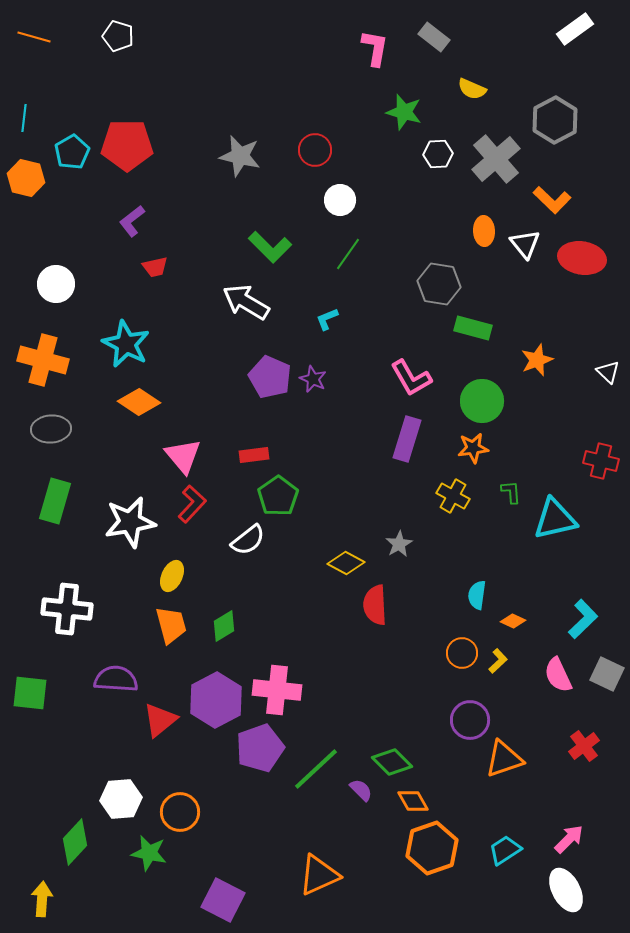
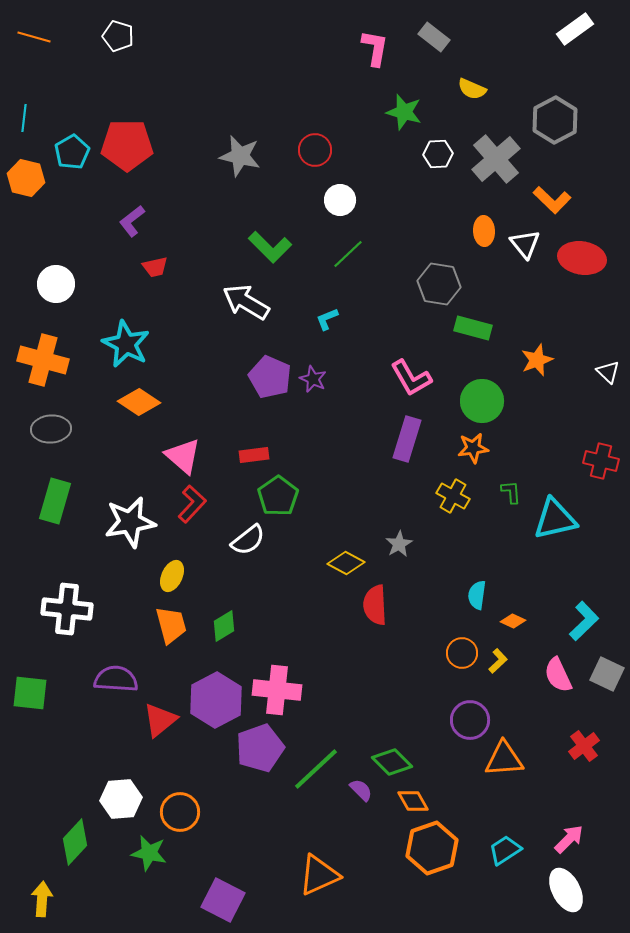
green line at (348, 254): rotated 12 degrees clockwise
pink triangle at (183, 456): rotated 9 degrees counterclockwise
cyan L-shape at (583, 619): moved 1 px right, 2 px down
orange triangle at (504, 759): rotated 15 degrees clockwise
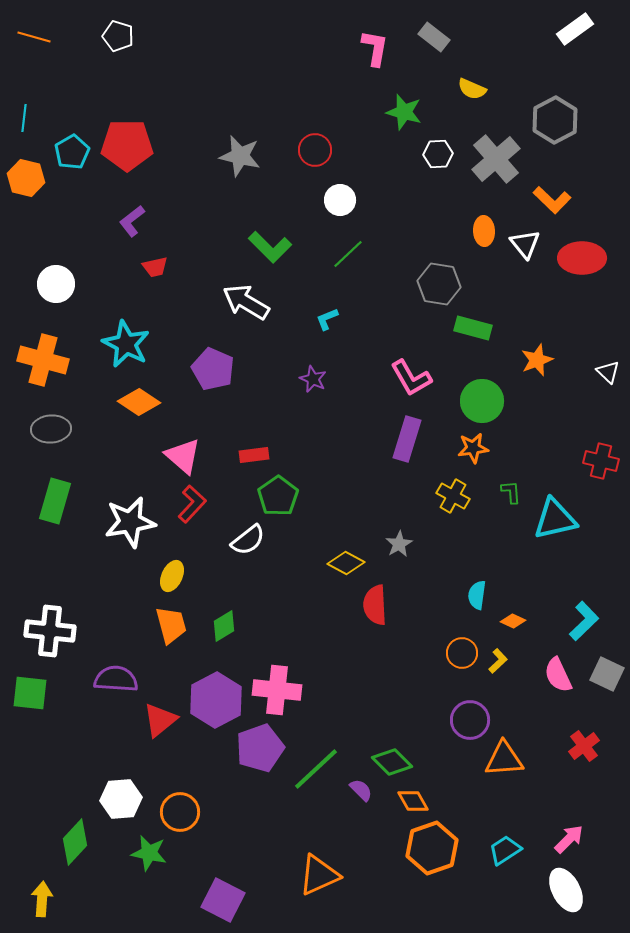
red ellipse at (582, 258): rotated 9 degrees counterclockwise
purple pentagon at (270, 377): moved 57 px left, 8 px up
white cross at (67, 609): moved 17 px left, 22 px down
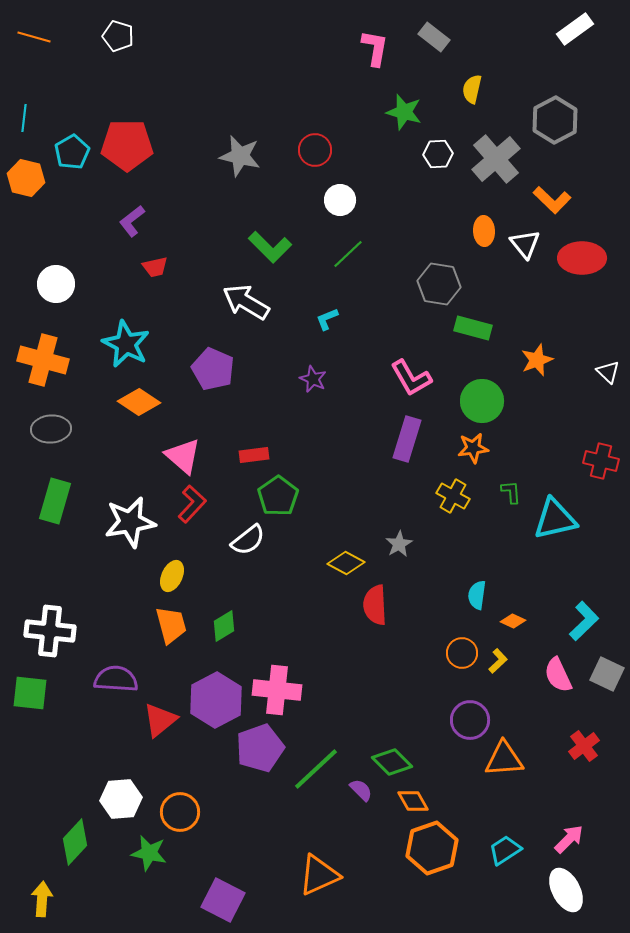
yellow semicircle at (472, 89): rotated 80 degrees clockwise
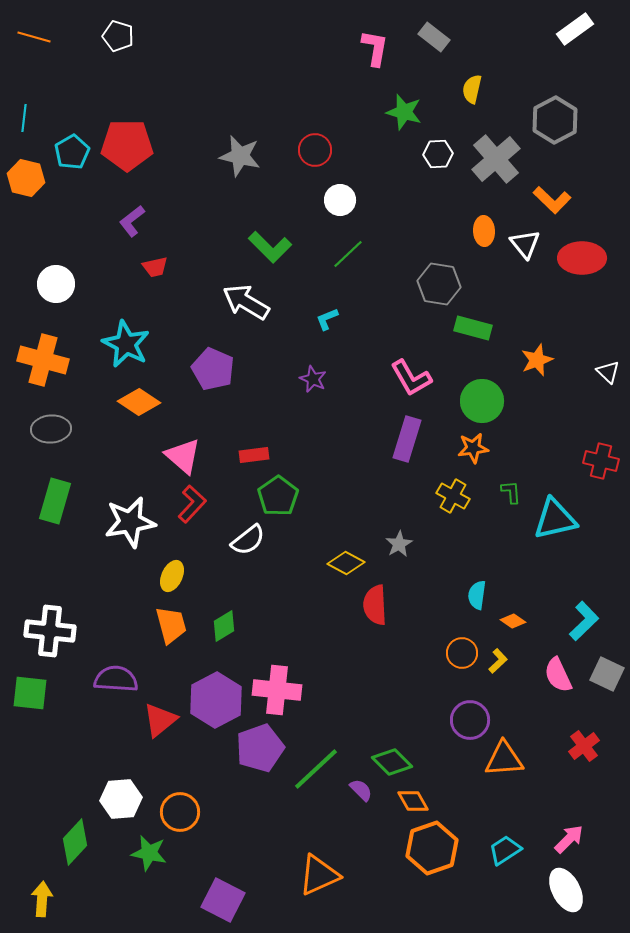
orange diamond at (513, 621): rotated 10 degrees clockwise
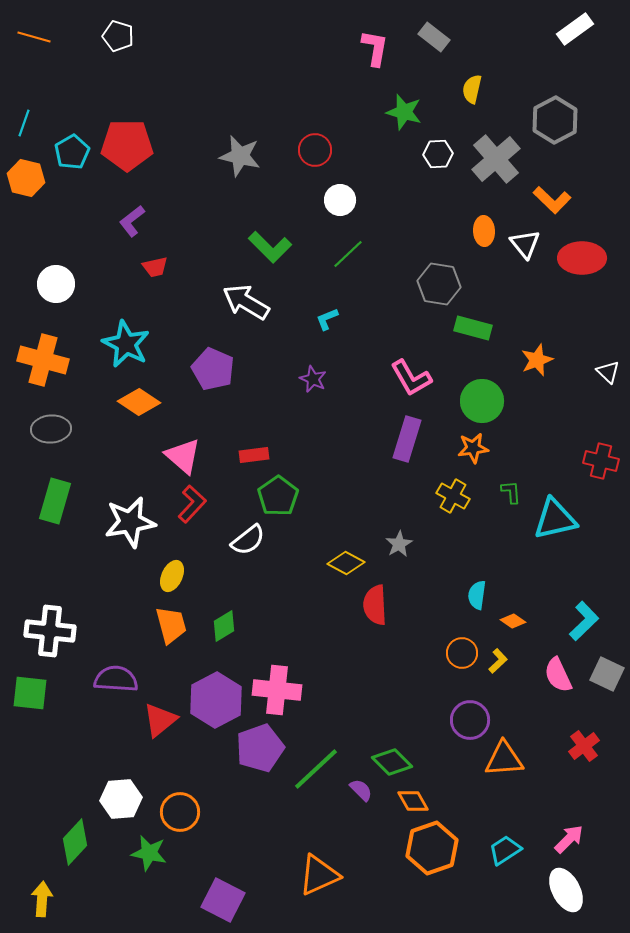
cyan line at (24, 118): moved 5 px down; rotated 12 degrees clockwise
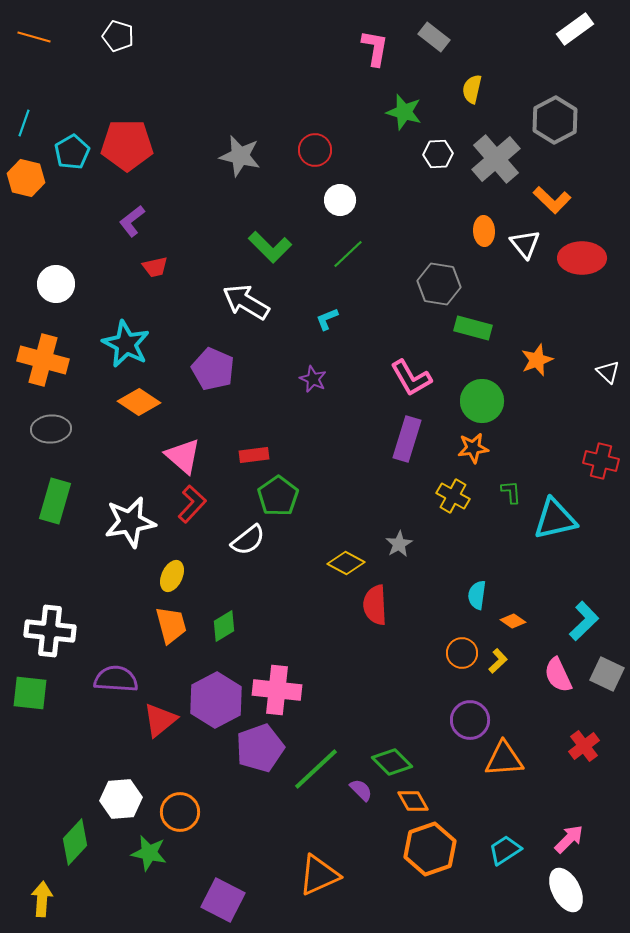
orange hexagon at (432, 848): moved 2 px left, 1 px down
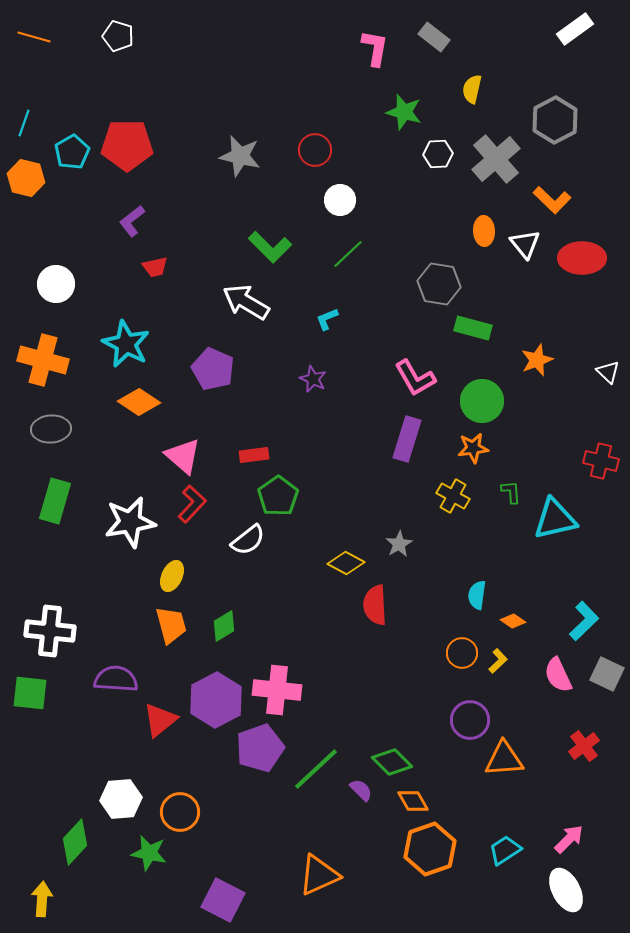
pink L-shape at (411, 378): moved 4 px right
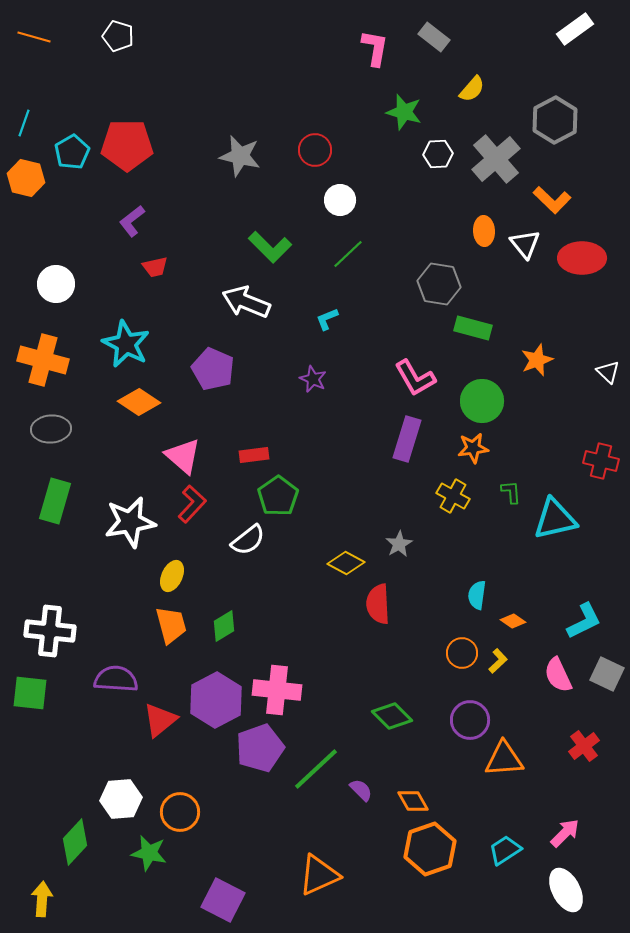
yellow semicircle at (472, 89): rotated 152 degrees counterclockwise
white arrow at (246, 302): rotated 9 degrees counterclockwise
red semicircle at (375, 605): moved 3 px right, 1 px up
cyan L-shape at (584, 621): rotated 18 degrees clockwise
green diamond at (392, 762): moved 46 px up
pink arrow at (569, 839): moved 4 px left, 6 px up
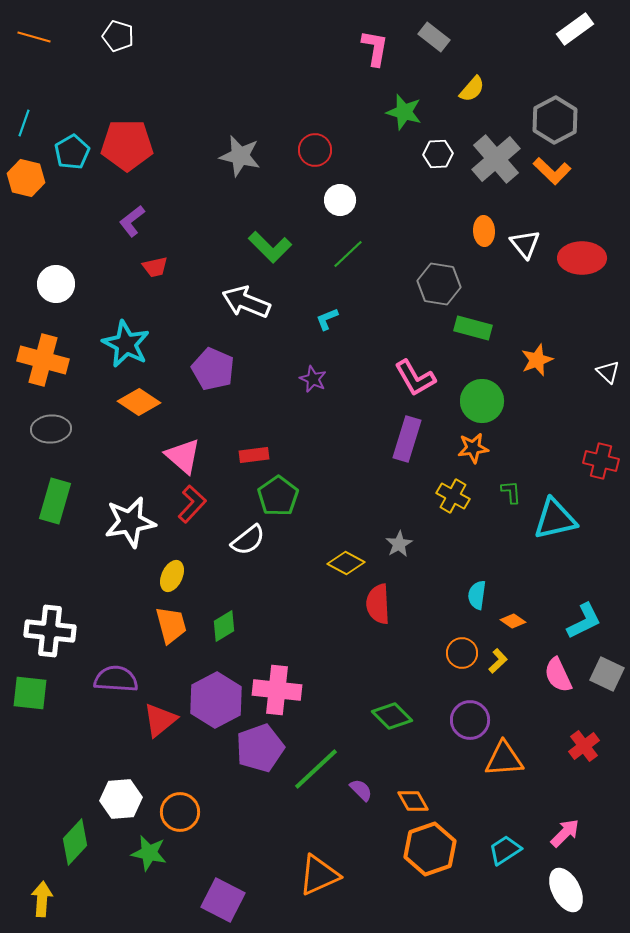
orange L-shape at (552, 200): moved 29 px up
